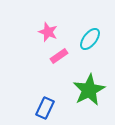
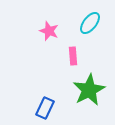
pink star: moved 1 px right, 1 px up
cyan ellipse: moved 16 px up
pink rectangle: moved 14 px right; rotated 60 degrees counterclockwise
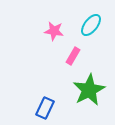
cyan ellipse: moved 1 px right, 2 px down
pink star: moved 5 px right; rotated 12 degrees counterclockwise
pink rectangle: rotated 36 degrees clockwise
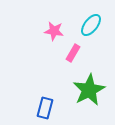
pink rectangle: moved 3 px up
blue rectangle: rotated 10 degrees counterclockwise
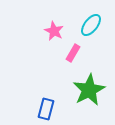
pink star: rotated 18 degrees clockwise
blue rectangle: moved 1 px right, 1 px down
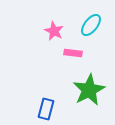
pink rectangle: rotated 66 degrees clockwise
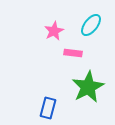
pink star: rotated 18 degrees clockwise
green star: moved 1 px left, 3 px up
blue rectangle: moved 2 px right, 1 px up
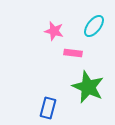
cyan ellipse: moved 3 px right, 1 px down
pink star: rotated 30 degrees counterclockwise
green star: rotated 20 degrees counterclockwise
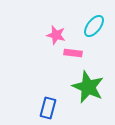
pink star: moved 2 px right, 4 px down
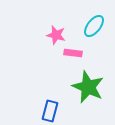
blue rectangle: moved 2 px right, 3 px down
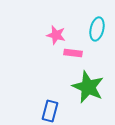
cyan ellipse: moved 3 px right, 3 px down; rotated 25 degrees counterclockwise
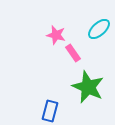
cyan ellipse: moved 2 px right; rotated 35 degrees clockwise
pink rectangle: rotated 48 degrees clockwise
